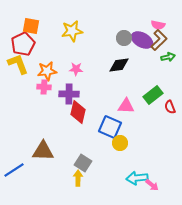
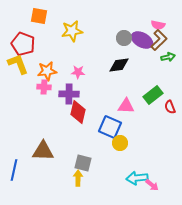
orange square: moved 8 px right, 10 px up
red pentagon: rotated 25 degrees counterclockwise
pink star: moved 2 px right, 3 px down
gray square: rotated 18 degrees counterclockwise
blue line: rotated 45 degrees counterclockwise
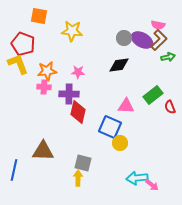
yellow star: rotated 15 degrees clockwise
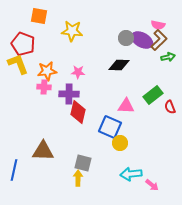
gray circle: moved 2 px right
black diamond: rotated 10 degrees clockwise
cyan arrow: moved 6 px left, 4 px up
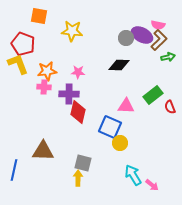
purple ellipse: moved 5 px up
cyan arrow: moved 2 px right, 1 px down; rotated 65 degrees clockwise
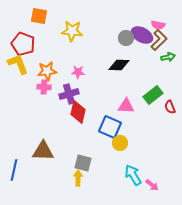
purple cross: rotated 18 degrees counterclockwise
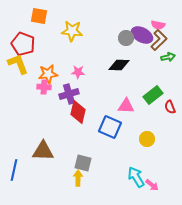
orange star: moved 1 px right, 3 px down
yellow circle: moved 27 px right, 4 px up
cyan arrow: moved 3 px right, 2 px down
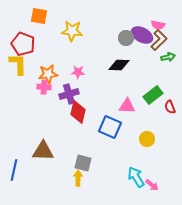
yellow L-shape: rotated 20 degrees clockwise
pink triangle: moved 1 px right
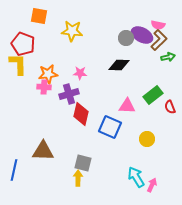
pink star: moved 2 px right, 1 px down
red diamond: moved 3 px right, 2 px down
pink arrow: rotated 104 degrees counterclockwise
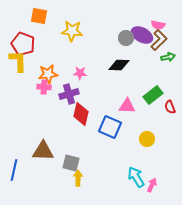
yellow L-shape: moved 3 px up
gray square: moved 12 px left
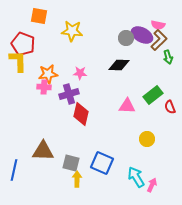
green arrow: rotated 88 degrees clockwise
blue square: moved 8 px left, 36 px down
yellow arrow: moved 1 px left, 1 px down
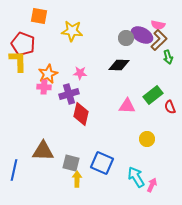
orange star: rotated 18 degrees counterclockwise
